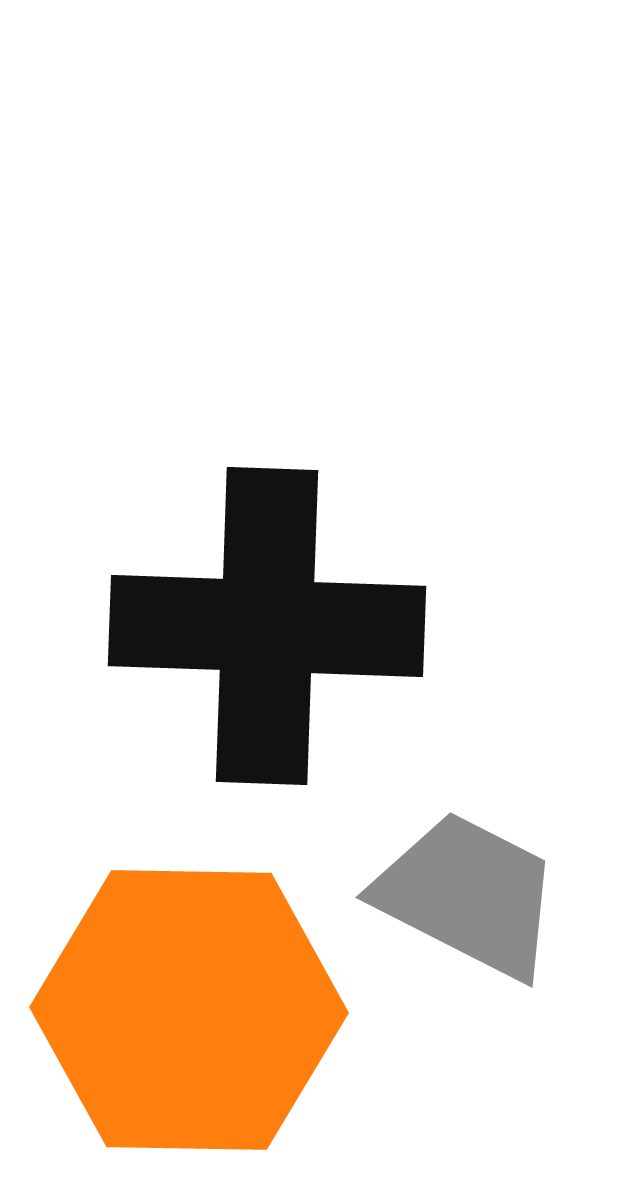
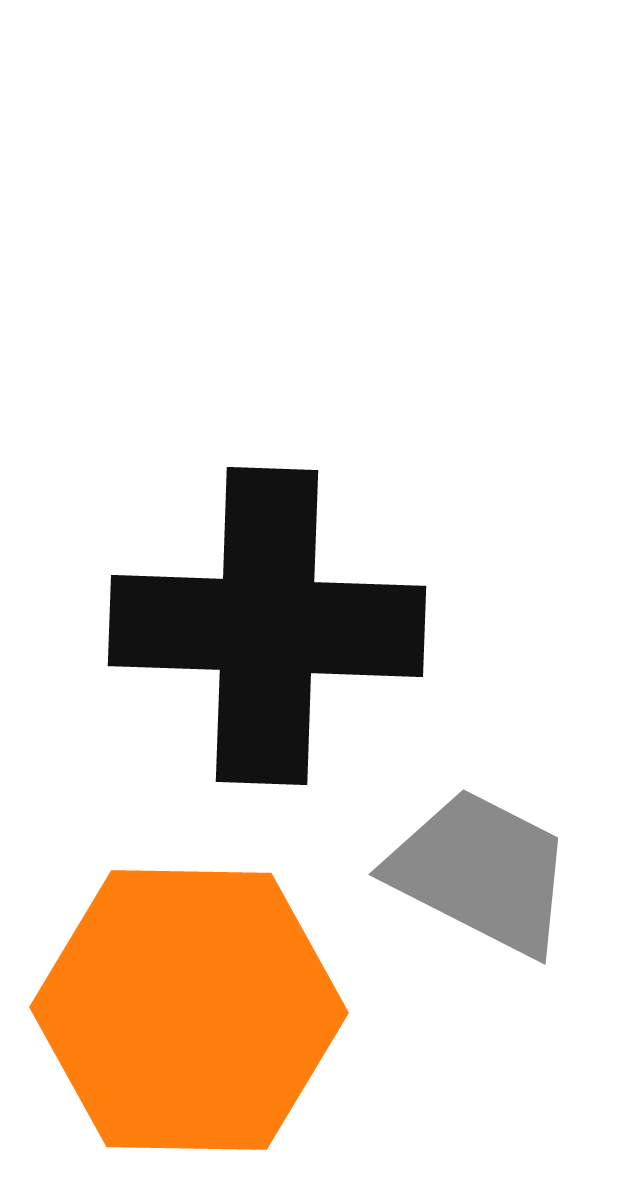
gray trapezoid: moved 13 px right, 23 px up
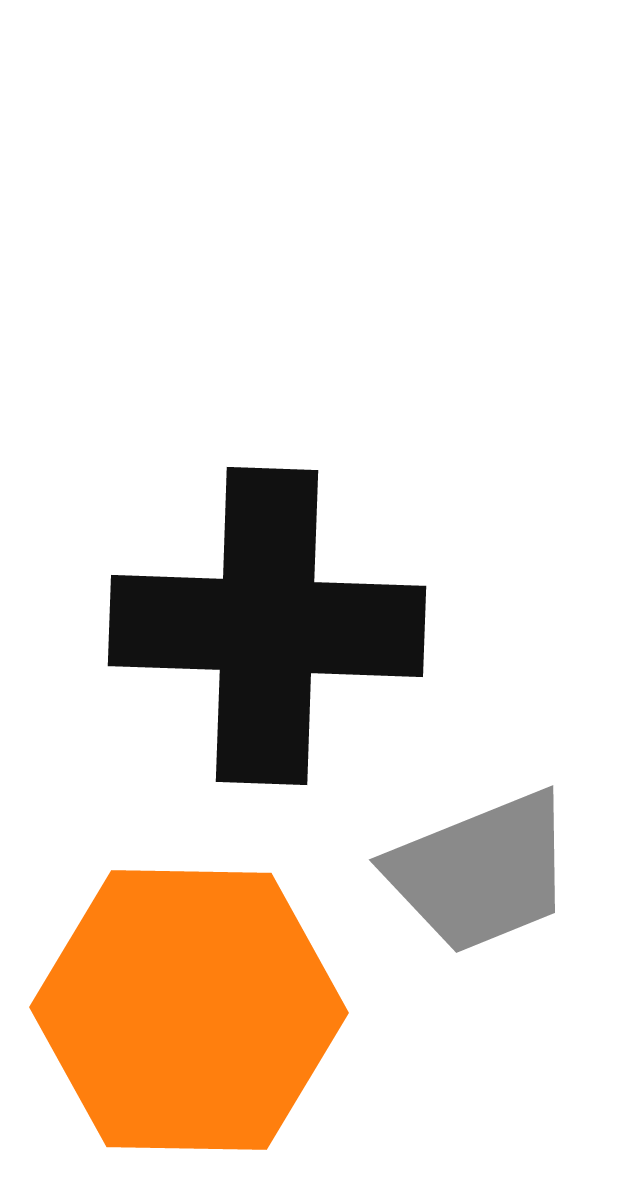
gray trapezoid: rotated 131 degrees clockwise
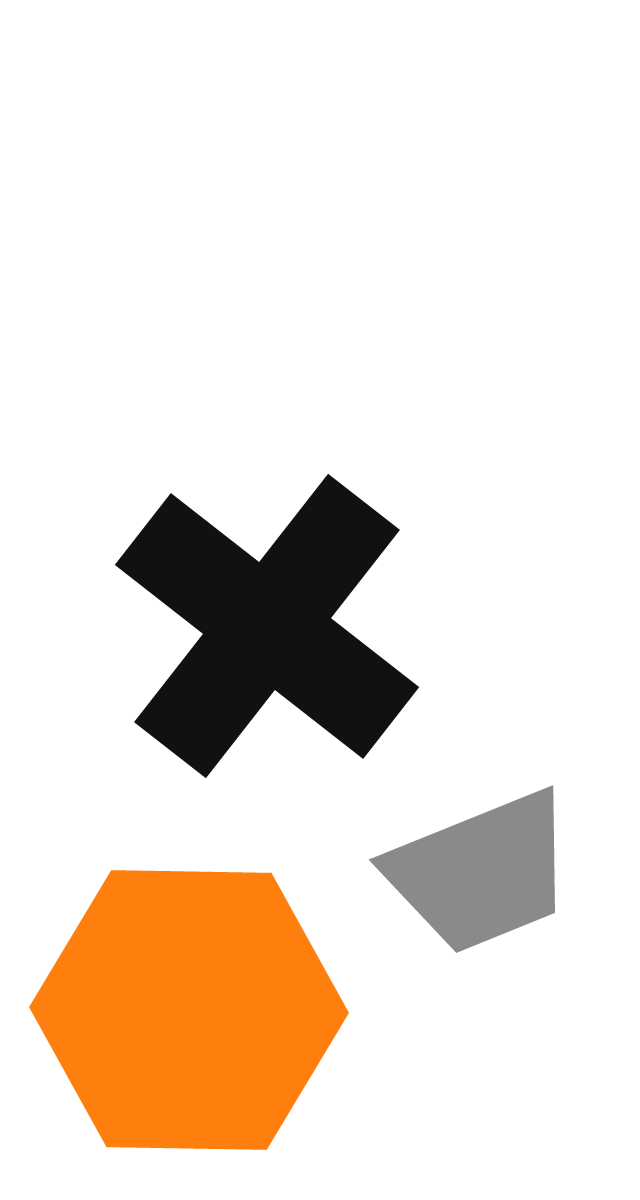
black cross: rotated 36 degrees clockwise
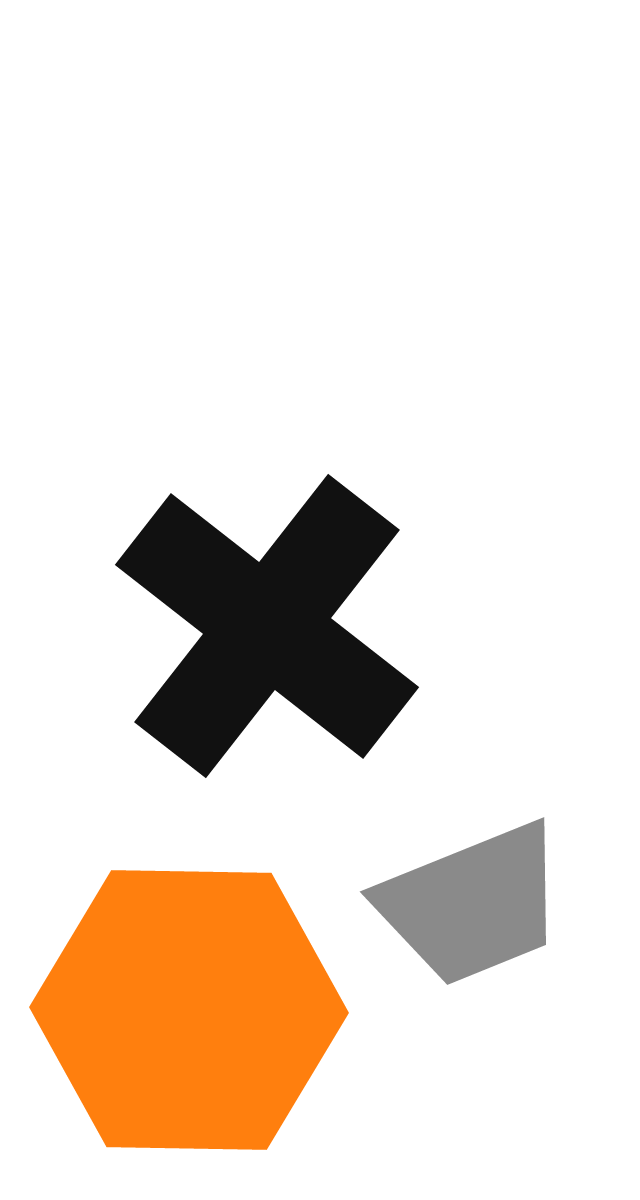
gray trapezoid: moved 9 px left, 32 px down
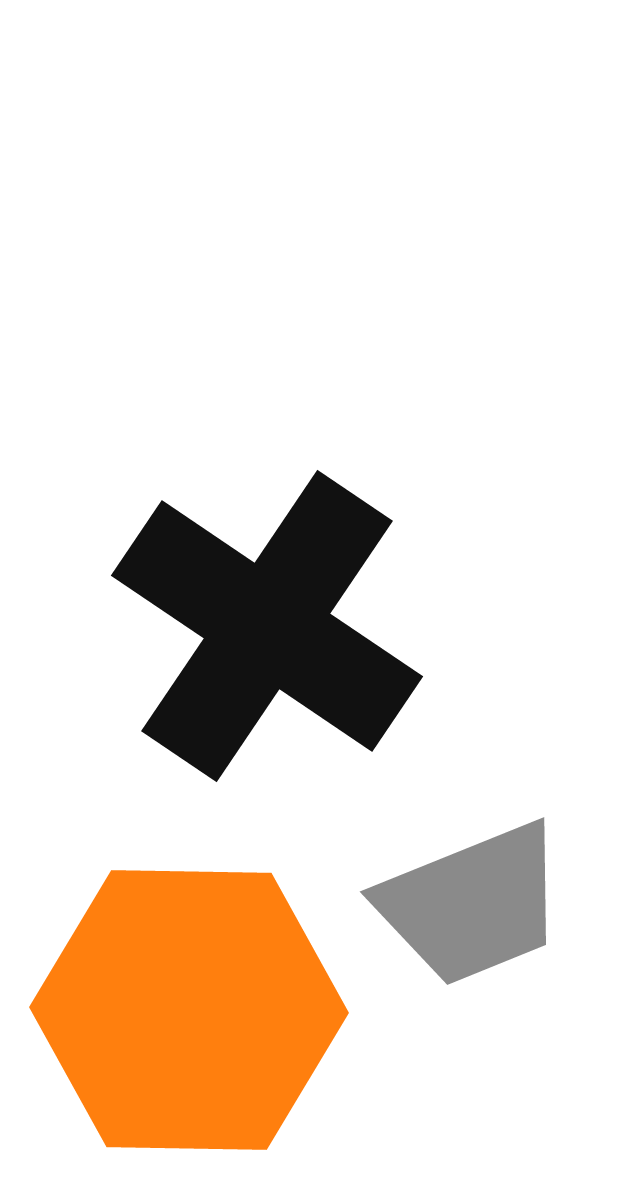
black cross: rotated 4 degrees counterclockwise
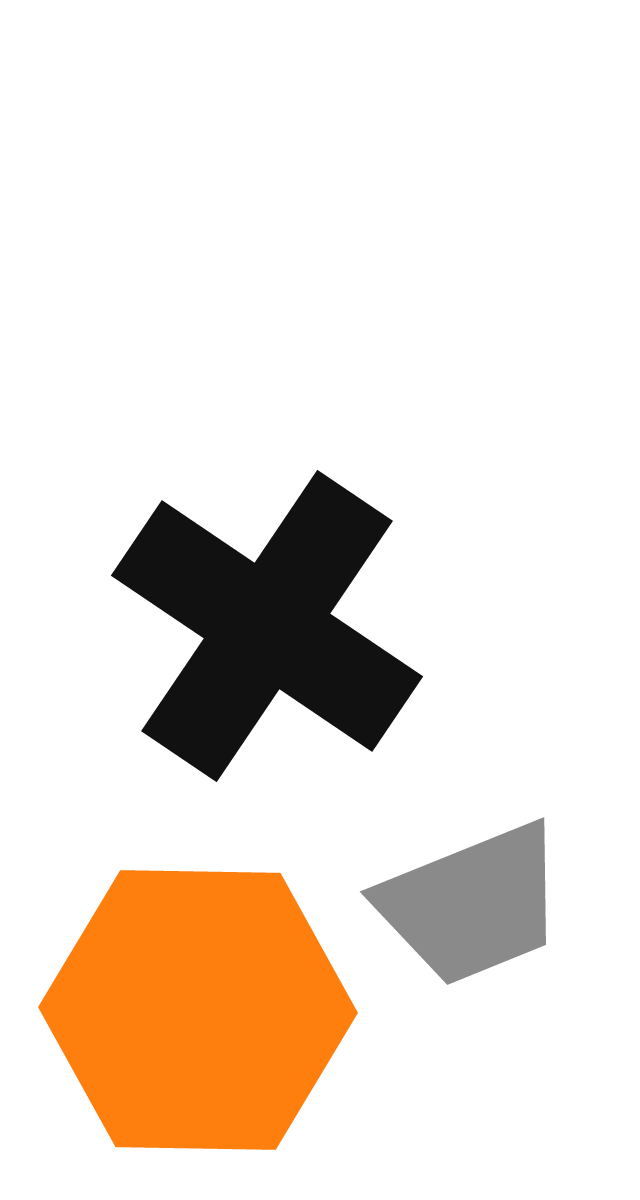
orange hexagon: moved 9 px right
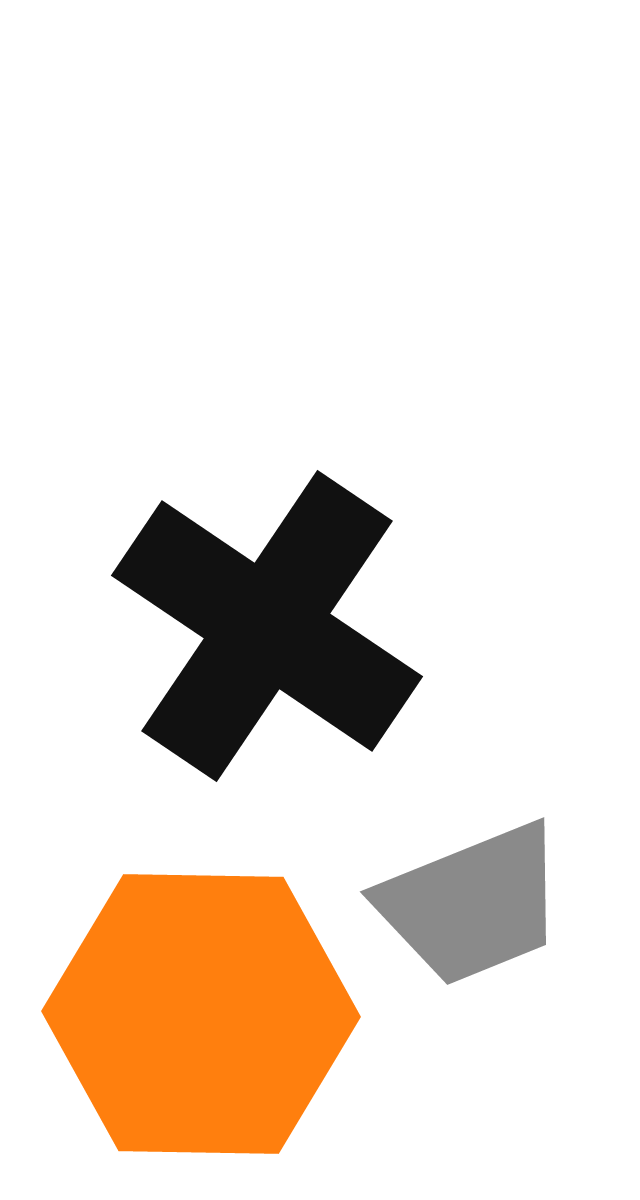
orange hexagon: moved 3 px right, 4 px down
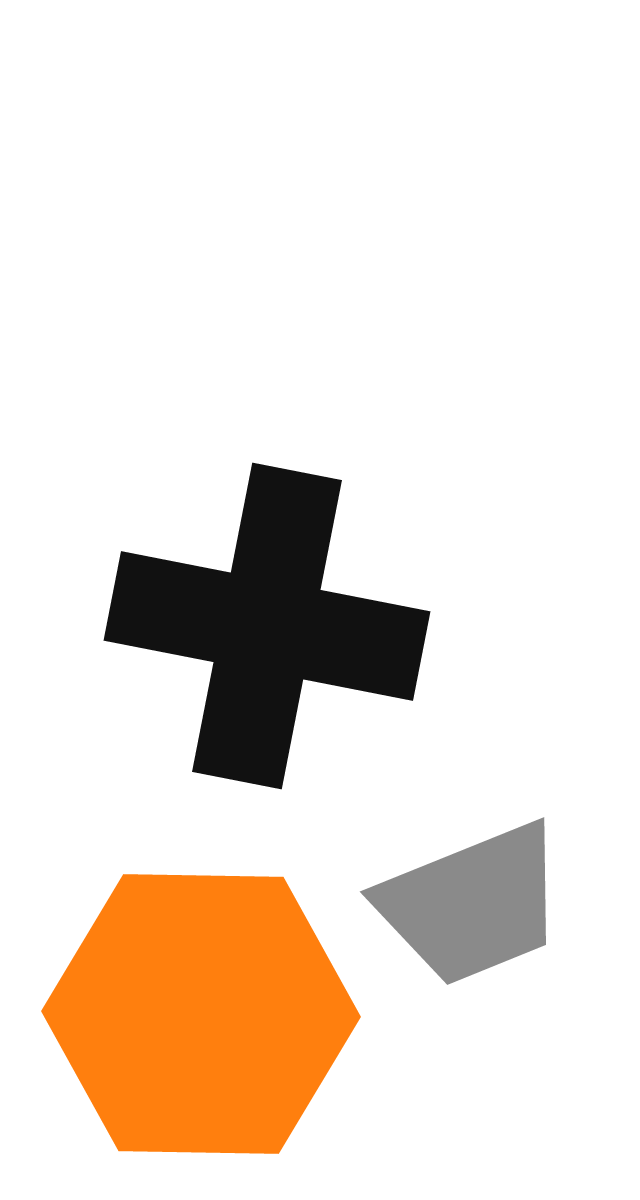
black cross: rotated 23 degrees counterclockwise
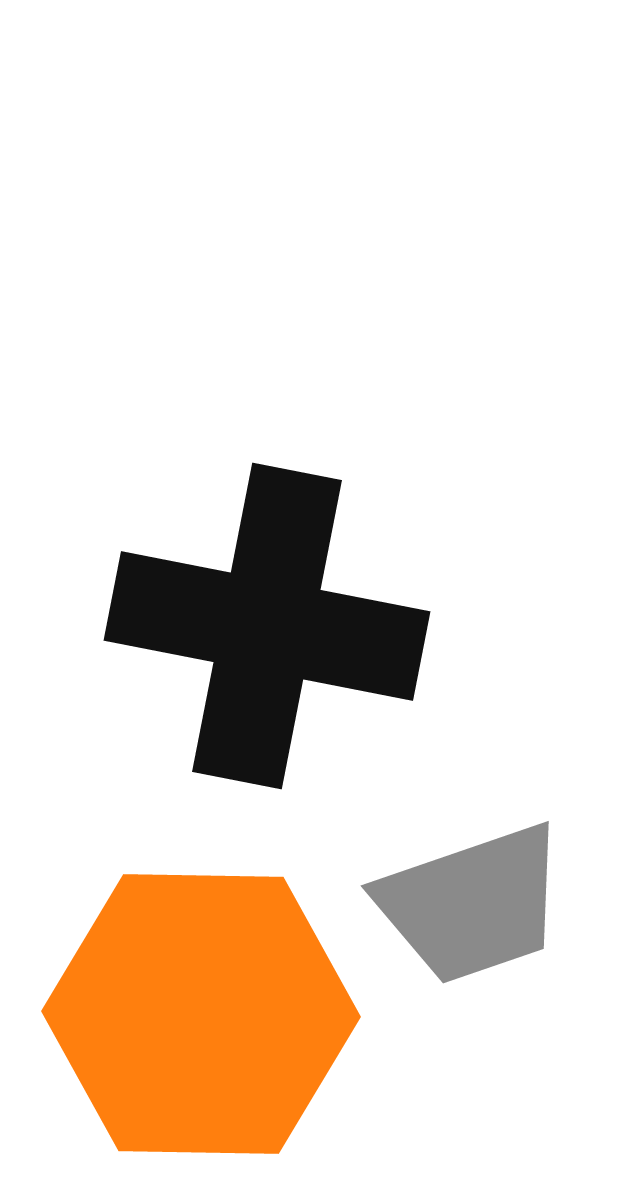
gray trapezoid: rotated 3 degrees clockwise
